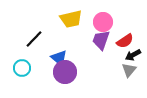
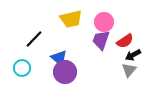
pink circle: moved 1 px right
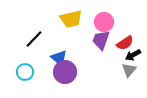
red semicircle: moved 2 px down
cyan circle: moved 3 px right, 4 px down
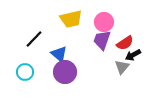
purple trapezoid: moved 1 px right
blue triangle: moved 4 px up
gray triangle: moved 7 px left, 3 px up
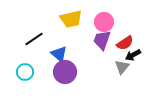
black line: rotated 12 degrees clockwise
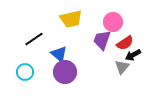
pink circle: moved 9 px right
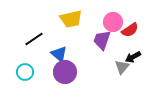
red semicircle: moved 5 px right, 13 px up
black arrow: moved 2 px down
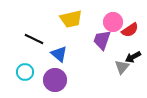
black line: rotated 60 degrees clockwise
purple circle: moved 10 px left, 8 px down
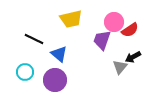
pink circle: moved 1 px right
gray triangle: moved 2 px left
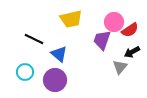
black arrow: moved 1 px left, 5 px up
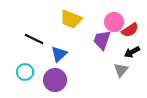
yellow trapezoid: rotated 35 degrees clockwise
blue triangle: rotated 36 degrees clockwise
gray triangle: moved 1 px right, 3 px down
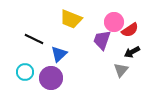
purple circle: moved 4 px left, 2 px up
